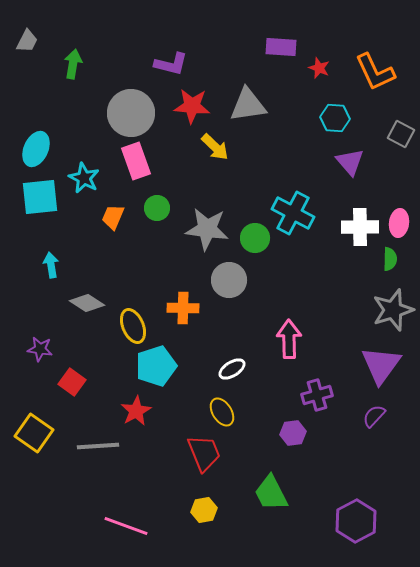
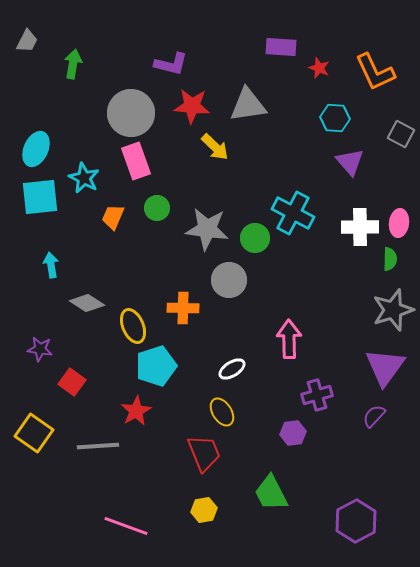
purple triangle at (381, 365): moved 4 px right, 2 px down
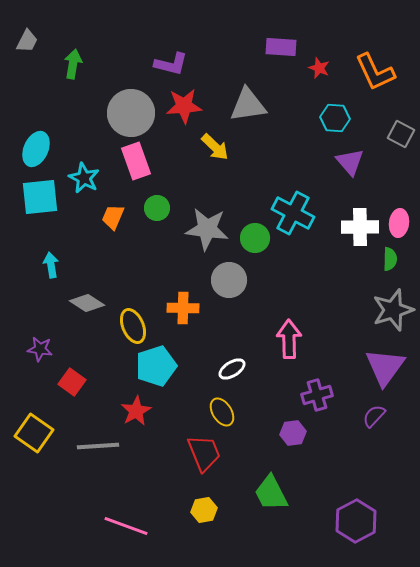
red star at (192, 106): moved 8 px left; rotated 9 degrees counterclockwise
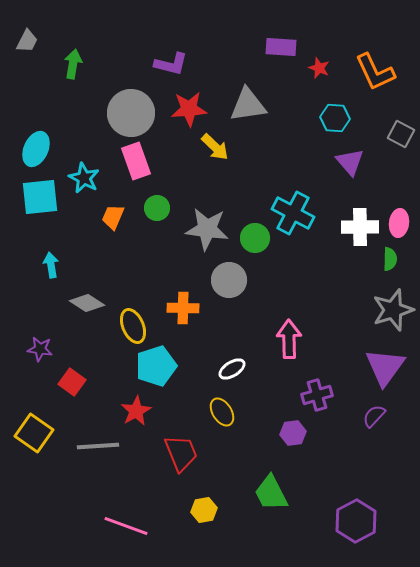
red star at (184, 106): moved 5 px right, 3 px down
red trapezoid at (204, 453): moved 23 px left
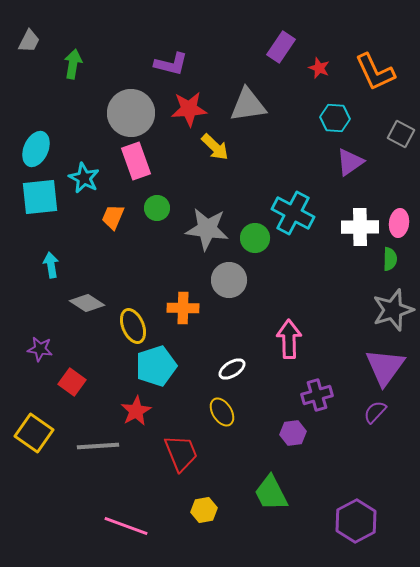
gray trapezoid at (27, 41): moved 2 px right
purple rectangle at (281, 47): rotated 60 degrees counterclockwise
purple triangle at (350, 162): rotated 36 degrees clockwise
purple semicircle at (374, 416): moved 1 px right, 4 px up
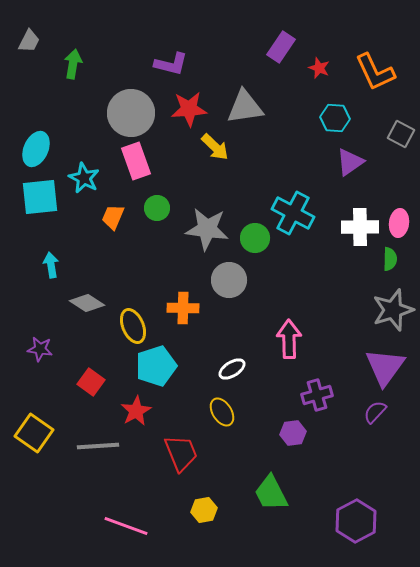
gray triangle at (248, 105): moved 3 px left, 2 px down
red square at (72, 382): moved 19 px right
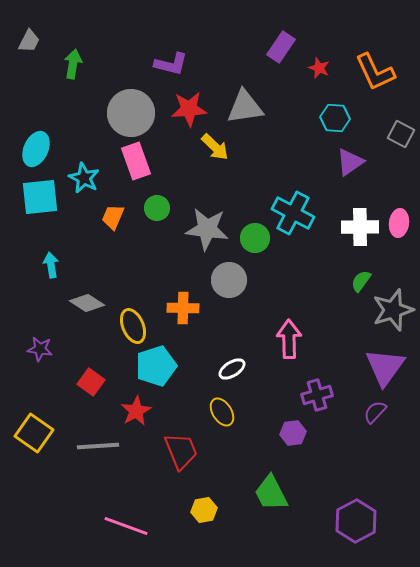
green semicircle at (390, 259): moved 29 px left, 22 px down; rotated 145 degrees counterclockwise
red trapezoid at (181, 453): moved 2 px up
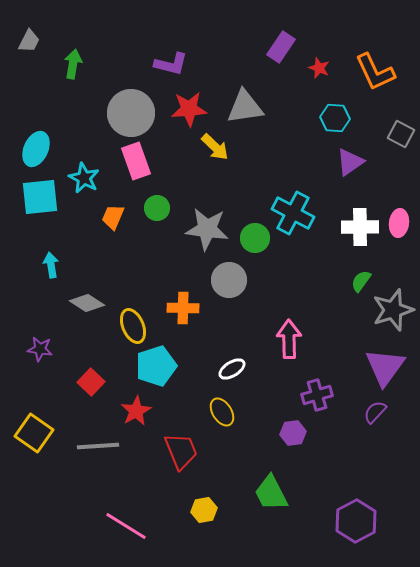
red square at (91, 382): rotated 8 degrees clockwise
pink line at (126, 526): rotated 12 degrees clockwise
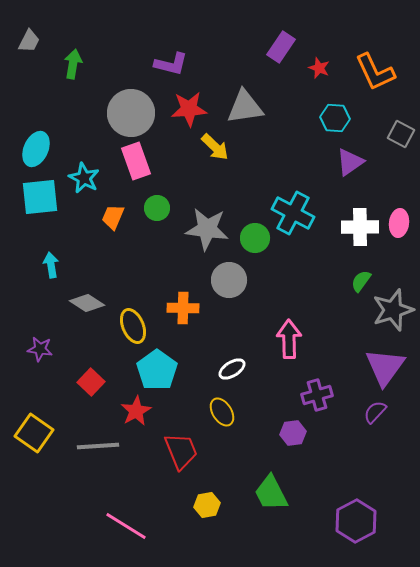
cyan pentagon at (156, 366): moved 1 px right, 4 px down; rotated 18 degrees counterclockwise
yellow hexagon at (204, 510): moved 3 px right, 5 px up
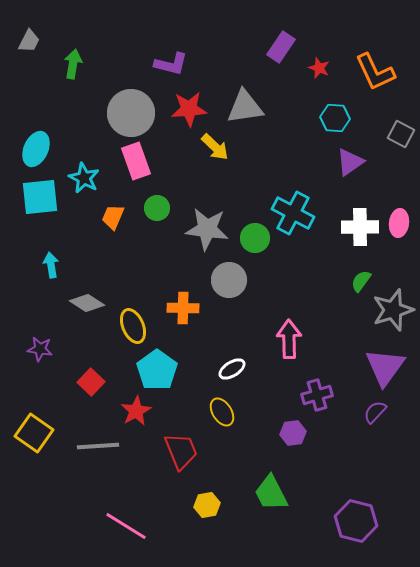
purple hexagon at (356, 521): rotated 18 degrees counterclockwise
